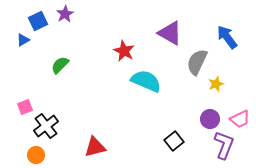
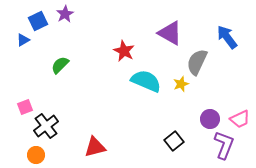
yellow star: moved 35 px left
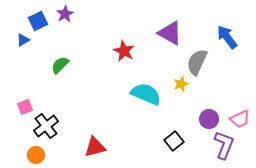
cyan semicircle: moved 13 px down
purple circle: moved 1 px left
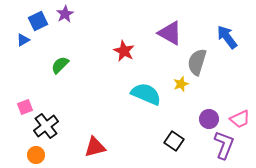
gray semicircle: rotated 8 degrees counterclockwise
black square: rotated 18 degrees counterclockwise
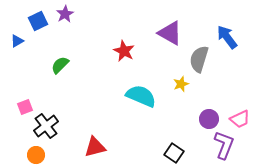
blue triangle: moved 6 px left, 1 px down
gray semicircle: moved 2 px right, 3 px up
cyan semicircle: moved 5 px left, 2 px down
black square: moved 12 px down
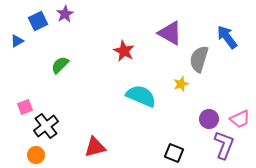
black square: rotated 12 degrees counterclockwise
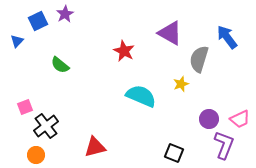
blue triangle: rotated 16 degrees counterclockwise
green semicircle: rotated 96 degrees counterclockwise
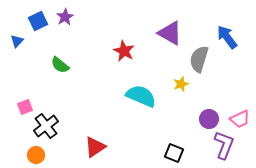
purple star: moved 3 px down
red triangle: rotated 20 degrees counterclockwise
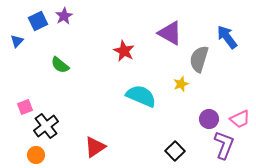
purple star: moved 1 px left, 1 px up
black square: moved 1 px right, 2 px up; rotated 24 degrees clockwise
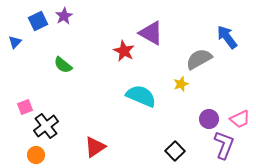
purple triangle: moved 19 px left
blue triangle: moved 2 px left, 1 px down
gray semicircle: rotated 44 degrees clockwise
green semicircle: moved 3 px right
